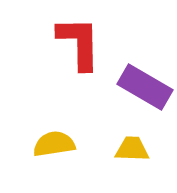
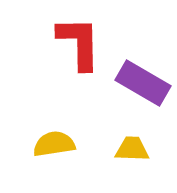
purple rectangle: moved 2 px left, 4 px up
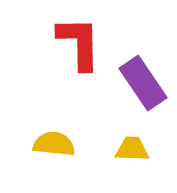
purple rectangle: rotated 26 degrees clockwise
yellow semicircle: rotated 15 degrees clockwise
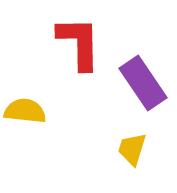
yellow semicircle: moved 29 px left, 33 px up
yellow trapezoid: rotated 75 degrees counterclockwise
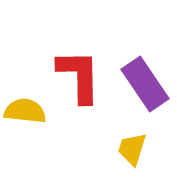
red L-shape: moved 33 px down
purple rectangle: moved 2 px right, 1 px down
